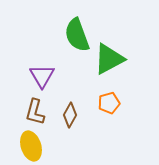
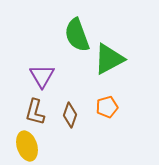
orange pentagon: moved 2 px left, 4 px down
brown diamond: rotated 10 degrees counterclockwise
yellow ellipse: moved 4 px left
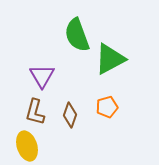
green triangle: moved 1 px right
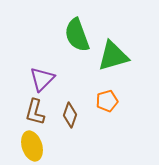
green triangle: moved 3 px right, 3 px up; rotated 12 degrees clockwise
purple triangle: moved 3 px down; rotated 16 degrees clockwise
orange pentagon: moved 6 px up
yellow ellipse: moved 5 px right
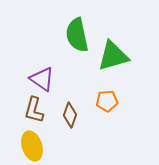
green semicircle: rotated 8 degrees clockwise
purple triangle: rotated 40 degrees counterclockwise
orange pentagon: rotated 10 degrees clockwise
brown L-shape: moved 1 px left, 2 px up
